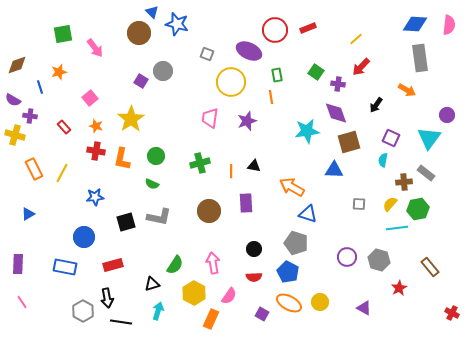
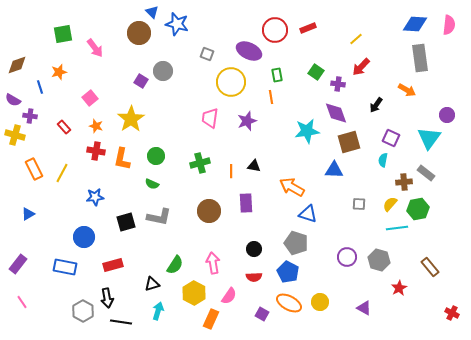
purple rectangle at (18, 264): rotated 36 degrees clockwise
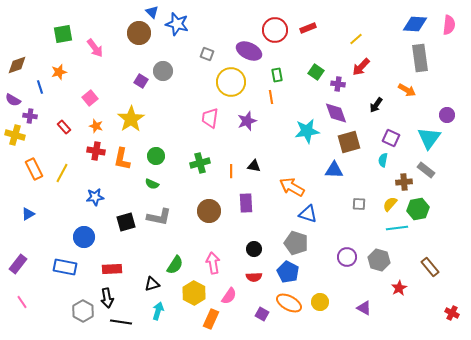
gray rectangle at (426, 173): moved 3 px up
red rectangle at (113, 265): moved 1 px left, 4 px down; rotated 12 degrees clockwise
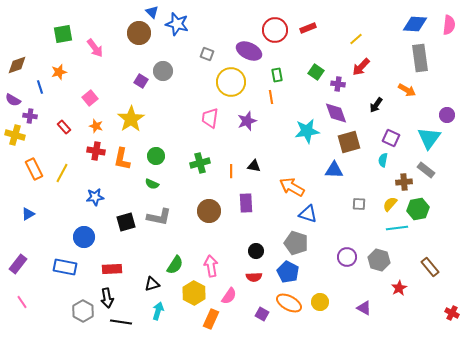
black circle at (254, 249): moved 2 px right, 2 px down
pink arrow at (213, 263): moved 2 px left, 3 px down
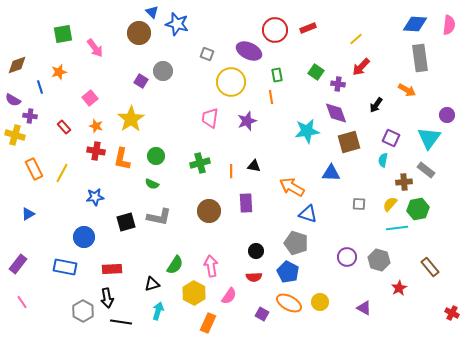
blue triangle at (334, 170): moved 3 px left, 3 px down
orange rectangle at (211, 319): moved 3 px left, 4 px down
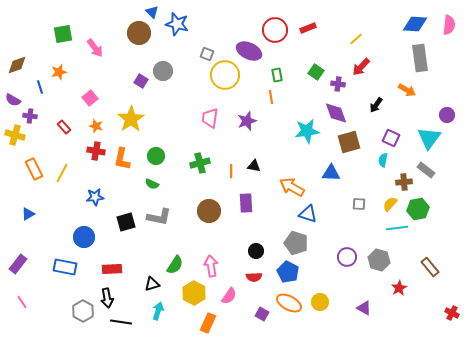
yellow circle at (231, 82): moved 6 px left, 7 px up
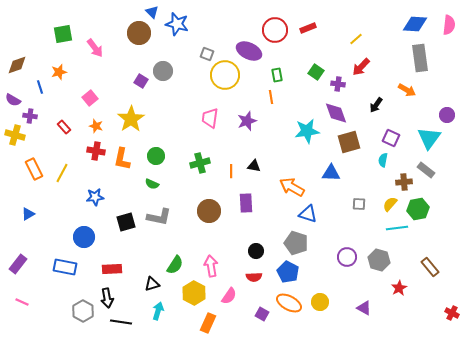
pink line at (22, 302): rotated 32 degrees counterclockwise
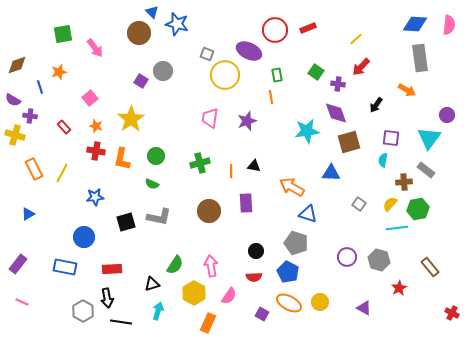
purple square at (391, 138): rotated 18 degrees counterclockwise
gray square at (359, 204): rotated 32 degrees clockwise
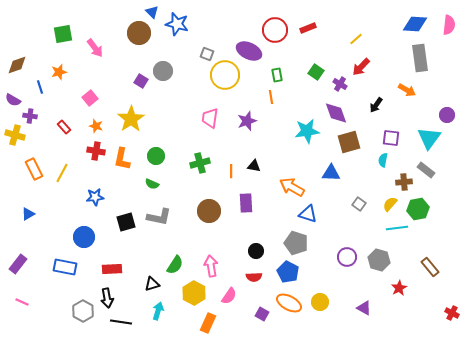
purple cross at (338, 84): moved 2 px right; rotated 24 degrees clockwise
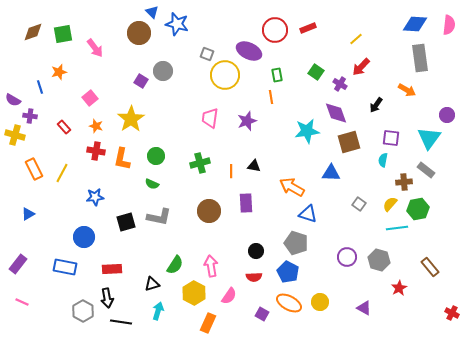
brown diamond at (17, 65): moved 16 px right, 33 px up
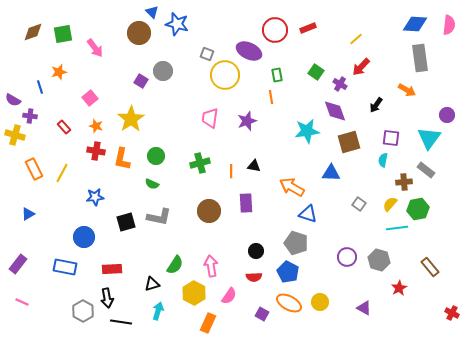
purple diamond at (336, 113): moved 1 px left, 2 px up
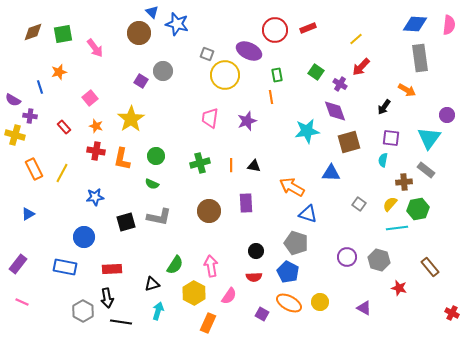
black arrow at (376, 105): moved 8 px right, 2 px down
orange line at (231, 171): moved 6 px up
red star at (399, 288): rotated 28 degrees counterclockwise
